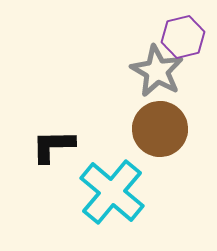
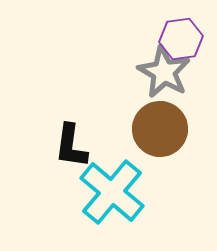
purple hexagon: moved 2 px left, 2 px down; rotated 6 degrees clockwise
gray star: moved 7 px right, 1 px down
black L-shape: moved 18 px right; rotated 81 degrees counterclockwise
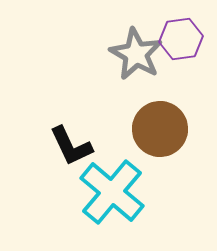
gray star: moved 28 px left, 18 px up
black L-shape: rotated 33 degrees counterclockwise
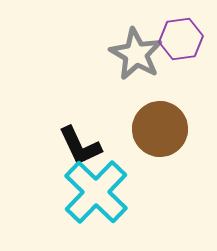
black L-shape: moved 9 px right
cyan cross: moved 16 px left; rotated 4 degrees clockwise
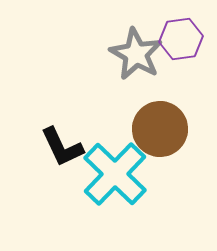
black L-shape: moved 18 px left, 1 px down
cyan cross: moved 19 px right, 18 px up
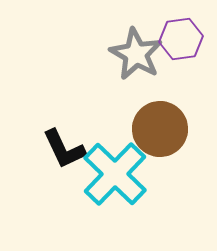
black L-shape: moved 2 px right, 2 px down
